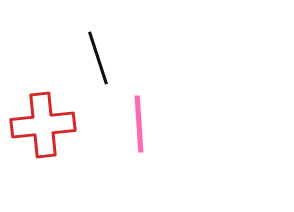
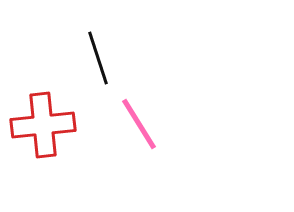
pink line: rotated 28 degrees counterclockwise
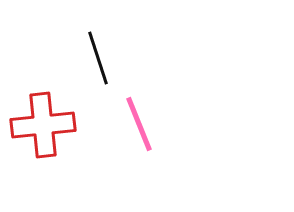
pink line: rotated 10 degrees clockwise
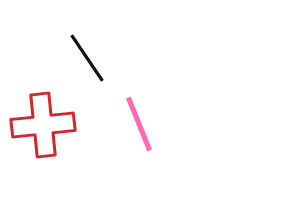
black line: moved 11 px left; rotated 16 degrees counterclockwise
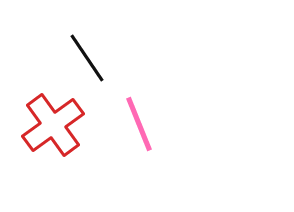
red cross: moved 10 px right; rotated 30 degrees counterclockwise
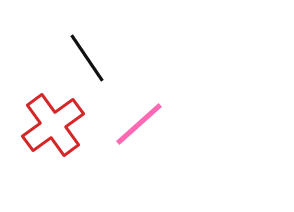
pink line: rotated 70 degrees clockwise
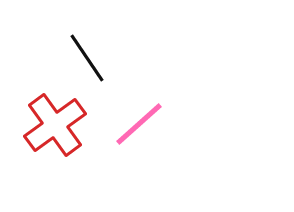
red cross: moved 2 px right
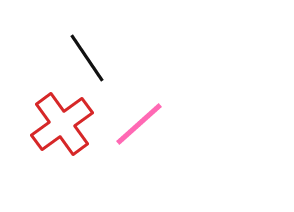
red cross: moved 7 px right, 1 px up
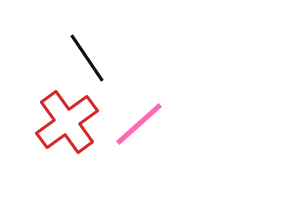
red cross: moved 5 px right, 2 px up
